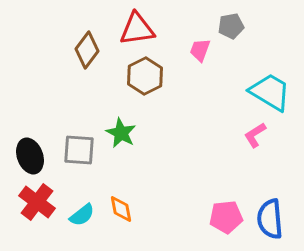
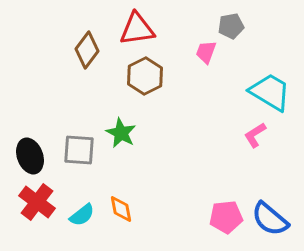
pink trapezoid: moved 6 px right, 2 px down
blue semicircle: rotated 45 degrees counterclockwise
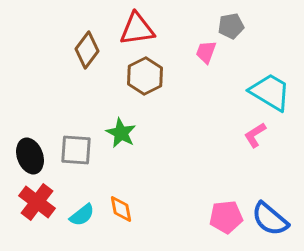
gray square: moved 3 px left
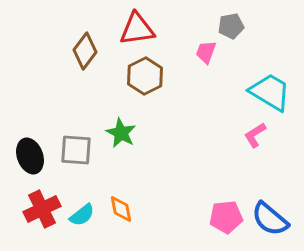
brown diamond: moved 2 px left, 1 px down
red cross: moved 5 px right, 7 px down; rotated 27 degrees clockwise
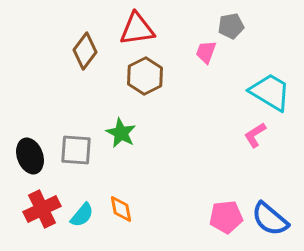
cyan semicircle: rotated 12 degrees counterclockwise
